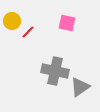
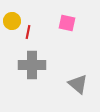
red line: rotated 32 degrees counterclockwise
gray cross: moved 23 px left, 6 px up; rotated 12 degrees counterclockwise
gray triangle: moved 2 px left, 3 px up; rotated 45 degrees counterclockwise
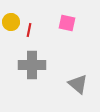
yellow circle: moved 1 px left, 1 px down
red line: moved 1 px right, 2 px up
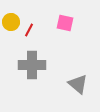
pink square: moved 2 px left
red line: rotated 16 degrees clockwise
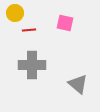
yellow circle: moved 4 px right, 9 px up
red line: rotated 56 degrees clockwise
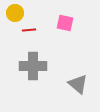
gray cross: moved 1 px right, 1 px down
